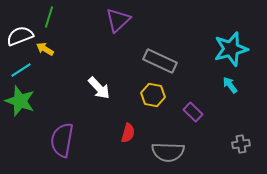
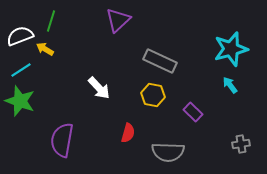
green line: moved 2 px right, 4 px down
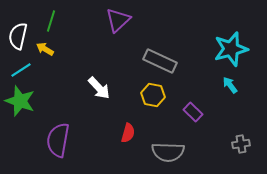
white semicircle: moved 2 px left; rotated 56 degrees counterclockwise
purple semicircle: moved 4 px left
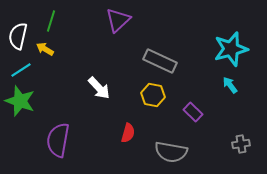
gray semicircle: moved 3 px right; rotated 8 degrees clockwise
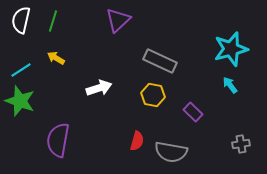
green line: moved 2 px right
white semicircle: moved 3 px right, 16 px up
yellow arrow: moved 11 px right, 9 px down
white arrow: rotated 65 degrees counterclockwise
red semicircle: moved 9 px right, 8 px down
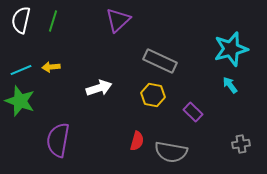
yellow arrow: moved 5 px left, 9 px down; rotated 36 degrees counterclockwise
cyan line: rotated 10 degrees clockwise
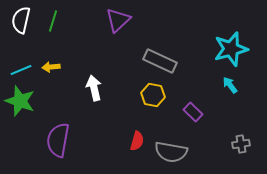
white arrow: moved 5 px left; rotated 85 degrees counterclockwise
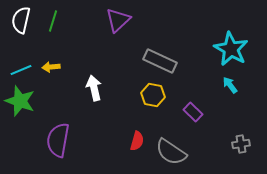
cyan star: rotated 28 degrees counterclockwise
gray semicircle: rotated 24 degrees clockwise
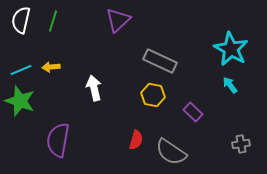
red semicircle: moved 1 px left, 1 px up
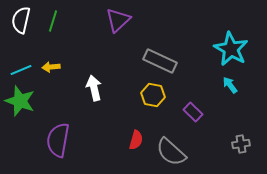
gray semicircle: rotated 8 degrees clockwise
